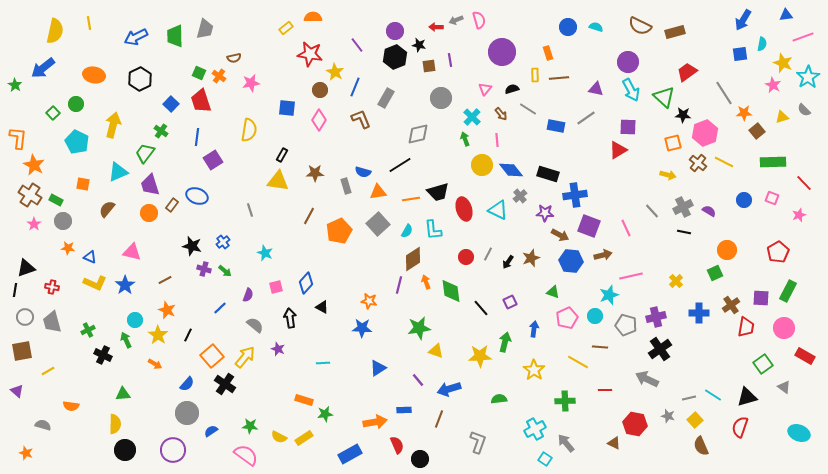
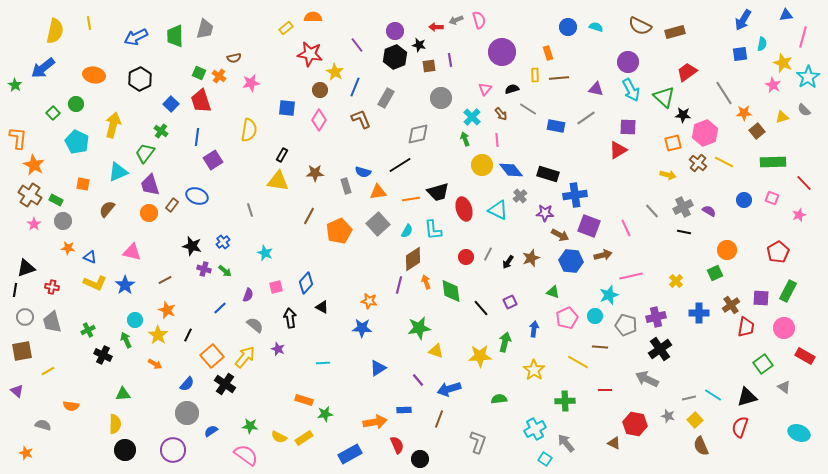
pink line at (803, 37): rotated 55 degrees counterclockwise
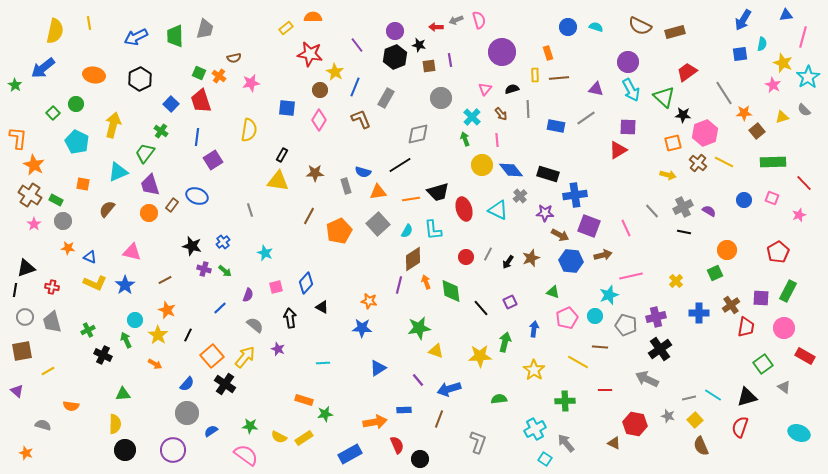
gray line at (528, 109): rotated 54 degrees clockwise
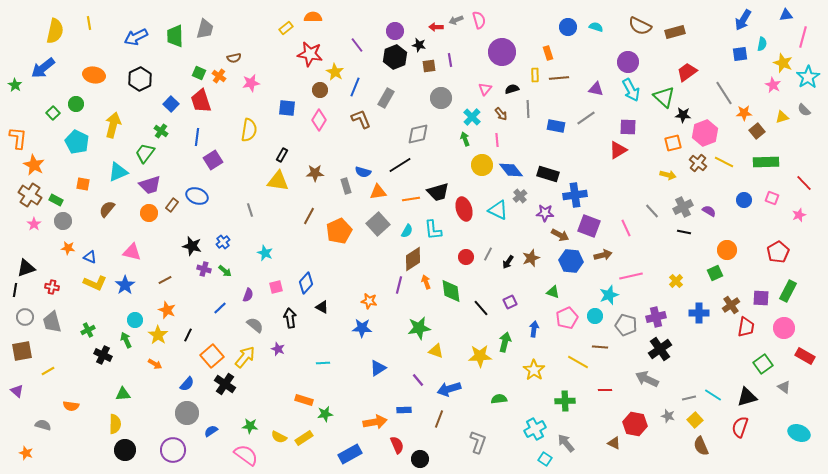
green rectangle at (773, 162): moved 7 px left
purple trapezoid at (150, 185): rotated 90 degrees counterclockwise
